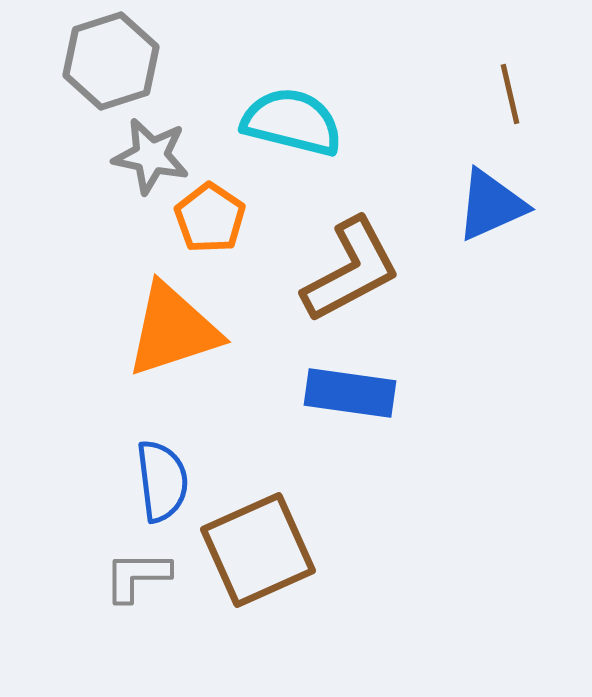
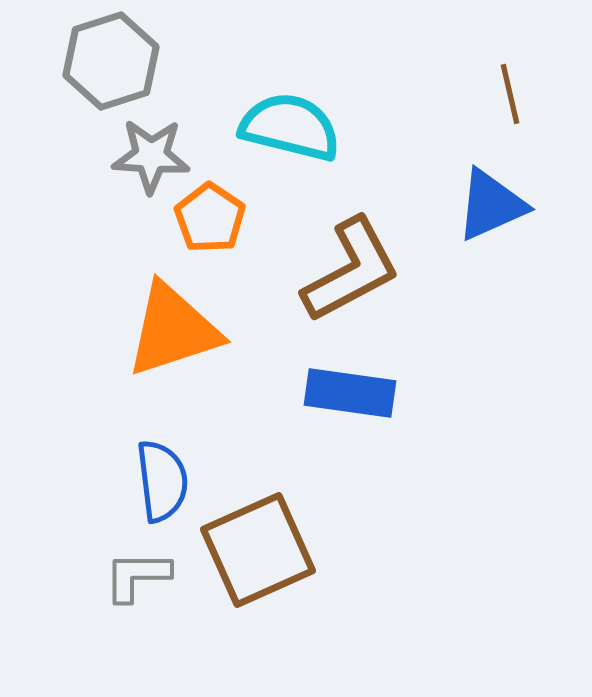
cyan semicircle: moved 2 px left, 5 px down
gray star: rotated 8 degrees counterclockwise
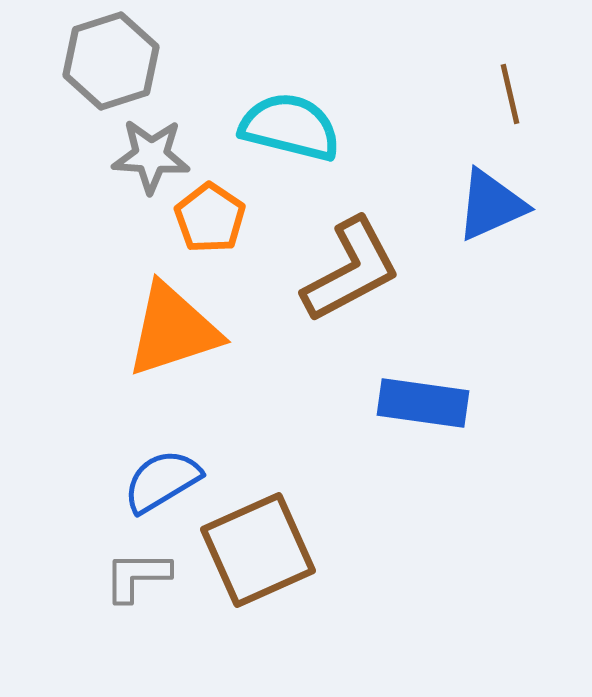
blue rectangle: moved 73 px right, 10 px down
blue semicircle: rotated 114 degrees counterclockwise
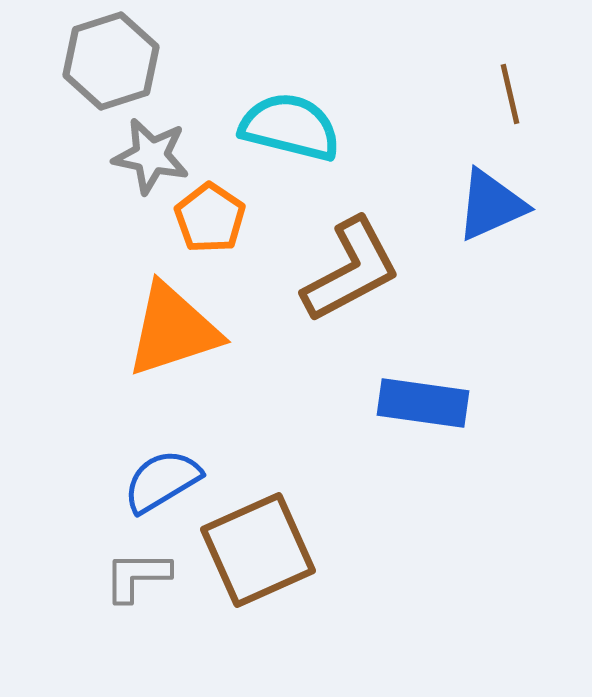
gray star: rotated 8 degrees clockwise
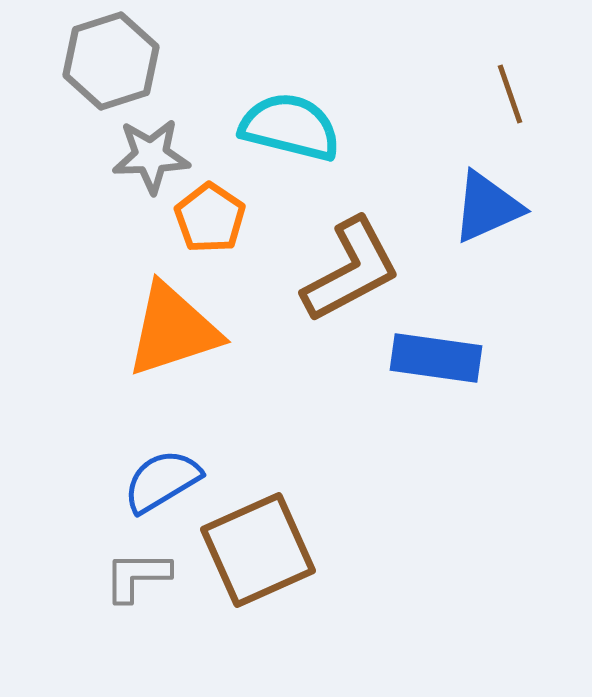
brown line: rotated 6 degrees counterclockwise
gray star: rotated 14 degrees counterclockwise
blue triangle: moved 4 px left, 2 px down
blue rectangle: moved 13 px right, 45 px up
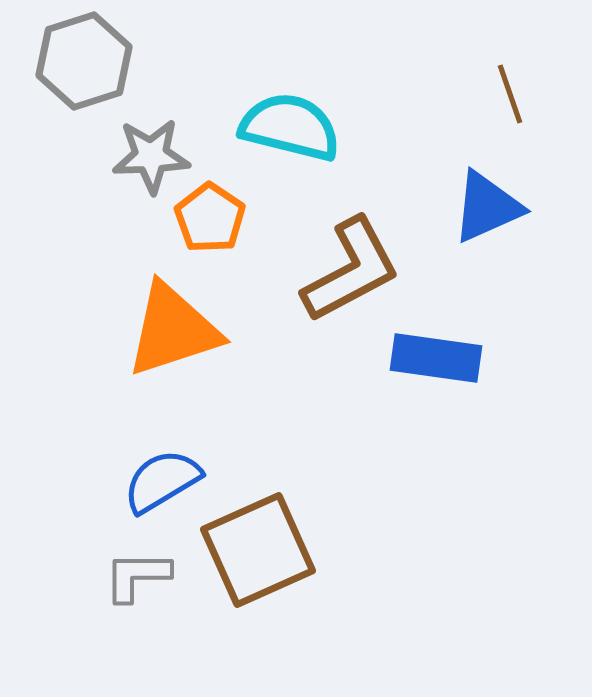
gray hexagon: moved 27 px left
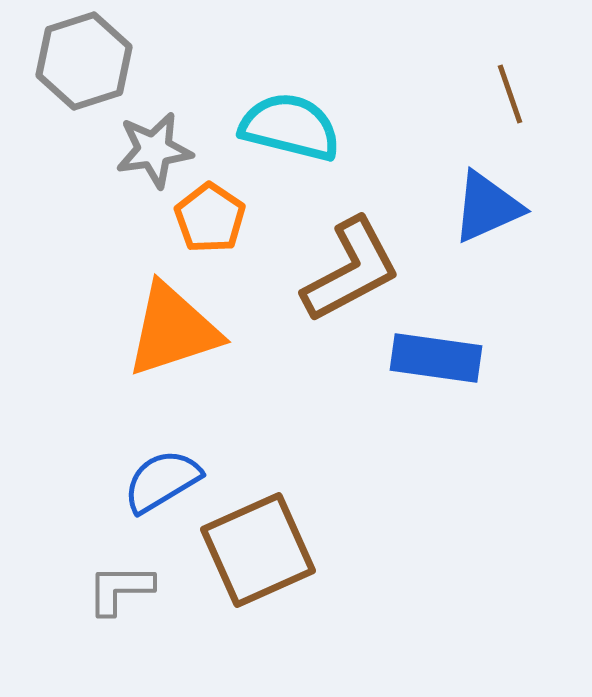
gray star: moved 3 px right, 6 px up; rotated 6 degrees counterclockwise
gray L-shape: moved 17 px left, 13 px down
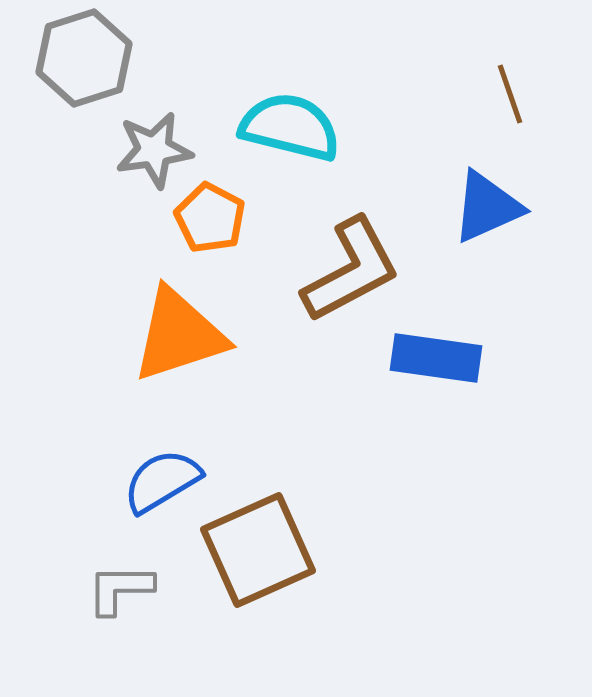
gray hexagon: moved 3 px up
orange pentagon: rotated 6 degrees counterclockwise
orange triangle: moved 6 px right, 5 px down
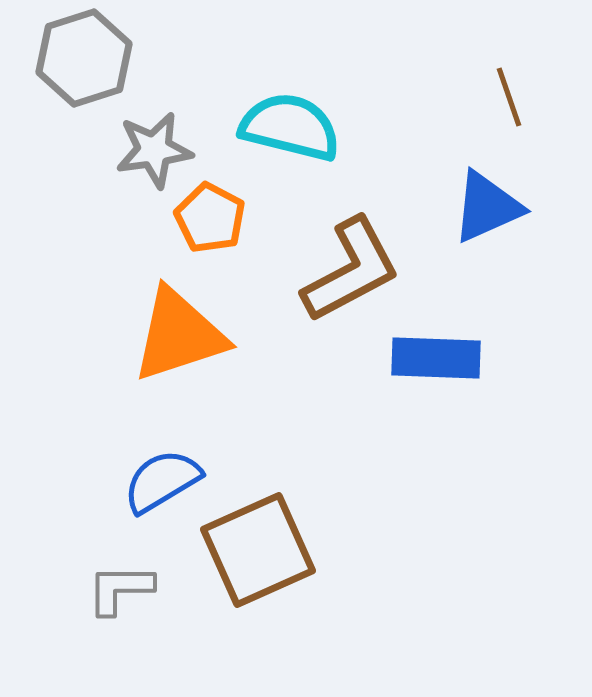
brown line: moved 1 px left, 3 px down
blue rectangle: rotated 6 degrees counterclockwise
